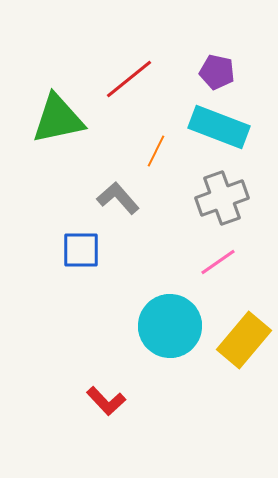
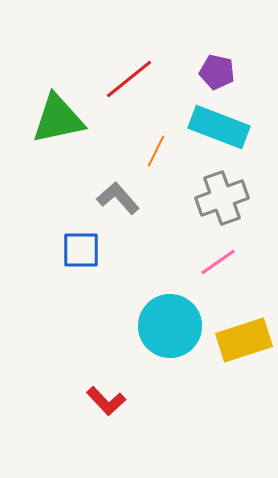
yellow rectangle: rotated 32 degrees clockwise
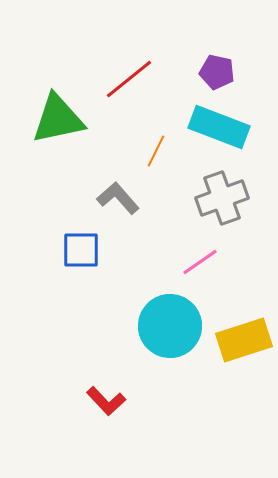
pink line: moved 18 px left
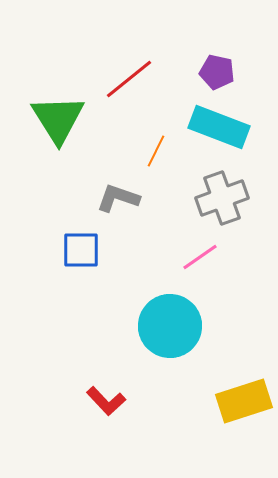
green triangle: rotated 50 degrees counterclockwise
gray L-shape: rotated 30 degrees counterclockwise
pink line: moved 5 px up
yellow rectangle: moved 61 px down
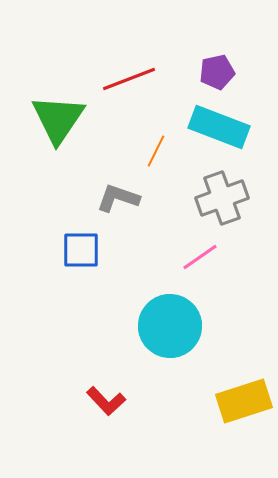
purple pentagon: rotated 24 degrees counterclockwise
red line: rotated 18 degrees clockwise
green triangle: rotated 6 degrees clockwise
